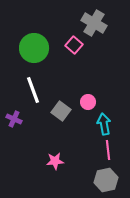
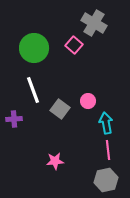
pink circle: moved 1 px up
gray square: moved 1 px left, 2 px up
purple cross: rotated 28 degrees counterclockwise
cyan arrow: moved 2 px right, 1 px up
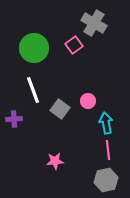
pink square: rotated 12 degrees clockwise
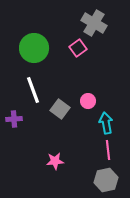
pink square: moved 4 px right, 3 px down
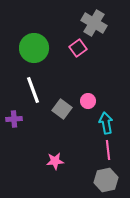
gray square: moved 2 px right
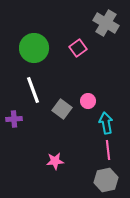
gray cross: moved 12 px right
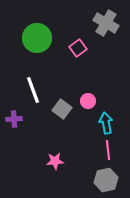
green circle: moved 3 px right, 10 px up
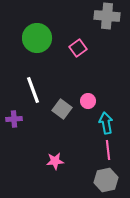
gray cross: moved 1 px right, 7 px up; rotated 25 degrees counterclockwise
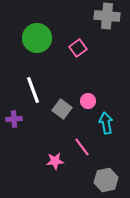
pink line: moved 26 px left, 3 px up; rotated 30 degrees counterclockwise
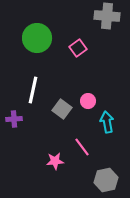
white line: rotated 32 degrees clockwise
cyan arrow: moved 1 px right, 1 px up
